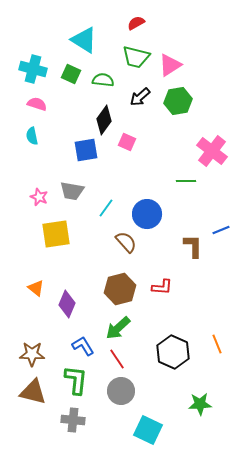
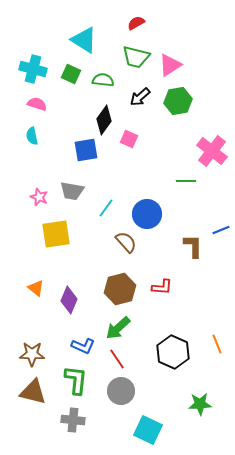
pink square: moved 2 px right, 3 px up
purple diamond: moved 2 px right, 4 px up
blue L-shape: rotated 145 degrees clockwise
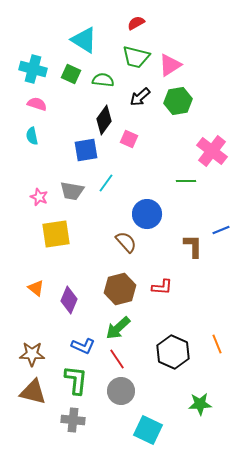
cyan line: moved 25 px up
